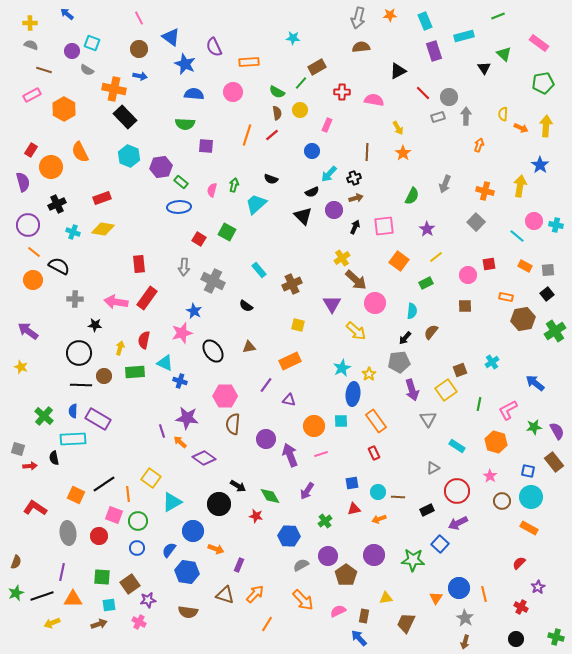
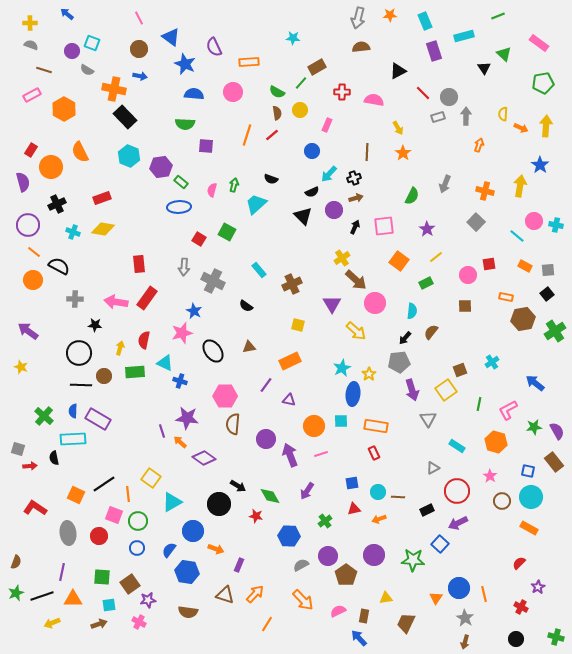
orange rectangle at (376, 421): moved 5 px down; rotated 45 degrees counterclockwise
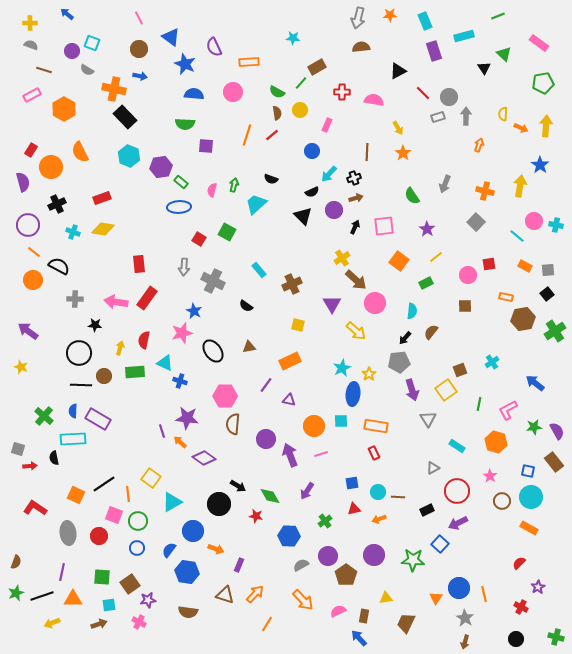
green semicircle at (412, 196): rotated 120 degrees clockwise
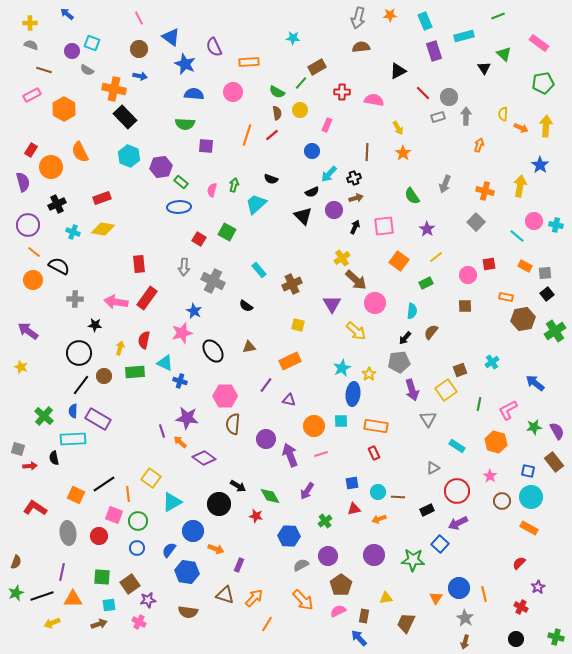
gray square at (548, 270): moved 3 px left, 3 px down
black line at (81, 385): rotated 55 degrees counterclockwise
brown pentagon at (346, 575): moved 5 px left, 10 px down
orange arrow at (255, 594): moved 1 px left, 4 px down
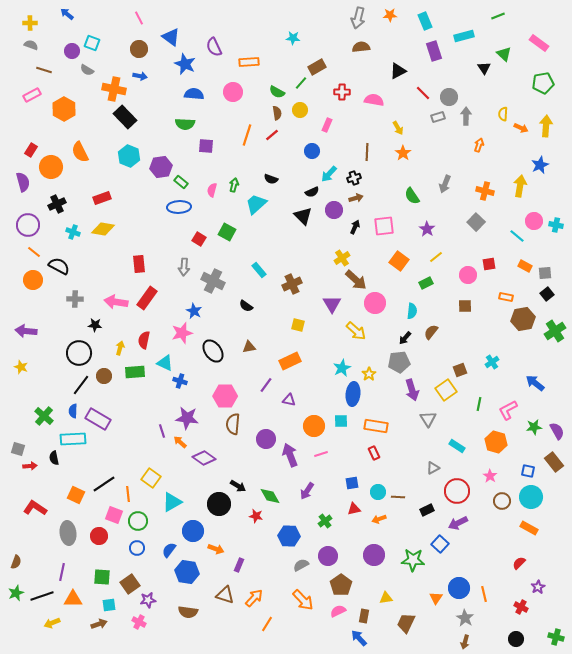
blue star at (540, 165): rotated 12 degrees clockwise
purple arrow at (28, 331): moved 2 px left; rotated 30 degrees counterclockwise
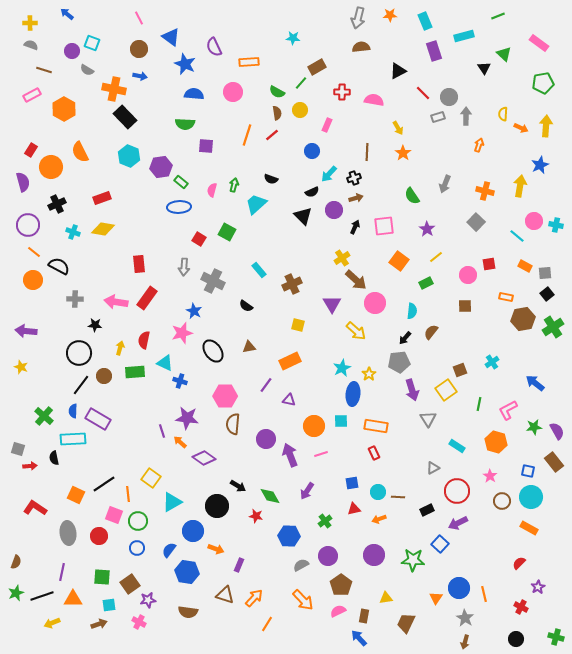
green cross at (555, 331): moved 2 px left, 4 px up
black circle at (219, 504): moved 2 px left, 2 px down
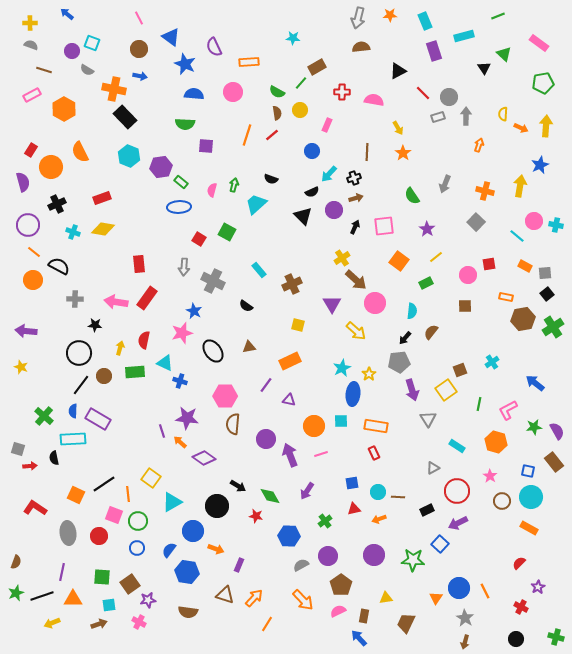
orange line at (484, 594): moved 1 px right, 3 px up; rotated 14 degrees counterclockwise
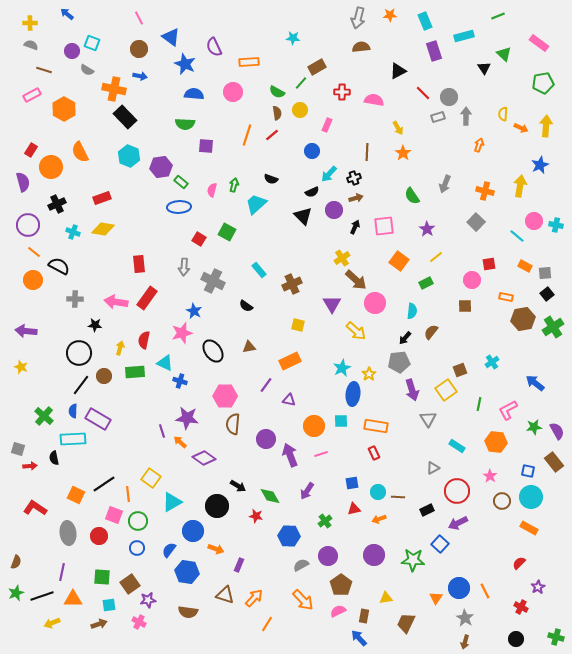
pink circle at (468, 275): moved 4 px right, 5 px down
orange hexagon at (496, 442): rotated 10 degrees counterclockwise
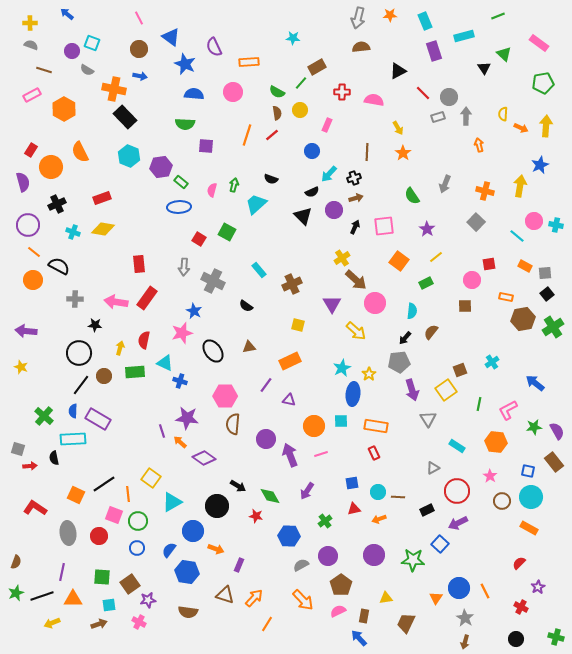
orange arrow at (479, 145): rotated 32 degrees counterclockwise
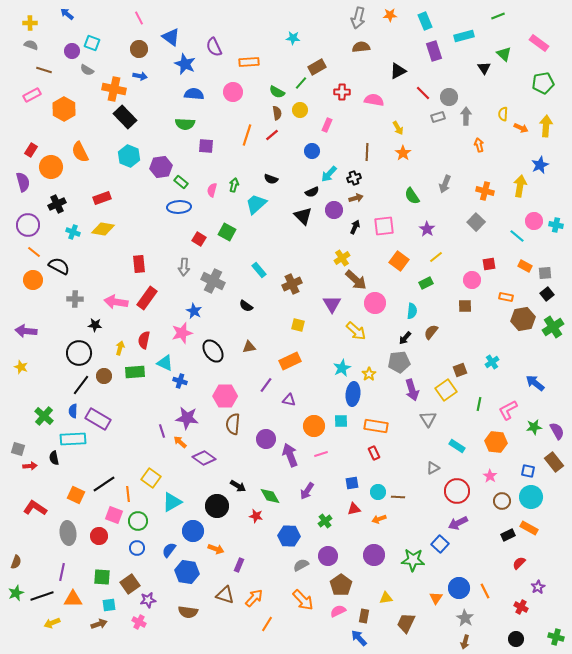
black rectangle at (427, 510): moved 81 px right, 25 px down
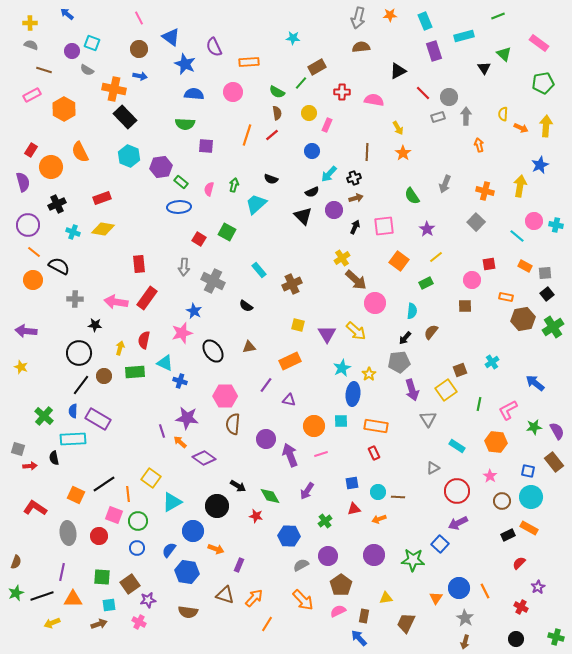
yellow circle at (300, 110): moved 9 px right, 3 px down
pink semicircle at (212, 190): moved 3 px left, 1 px up
purple triangle at (332, 304): moved 5 px left, 30 px down
